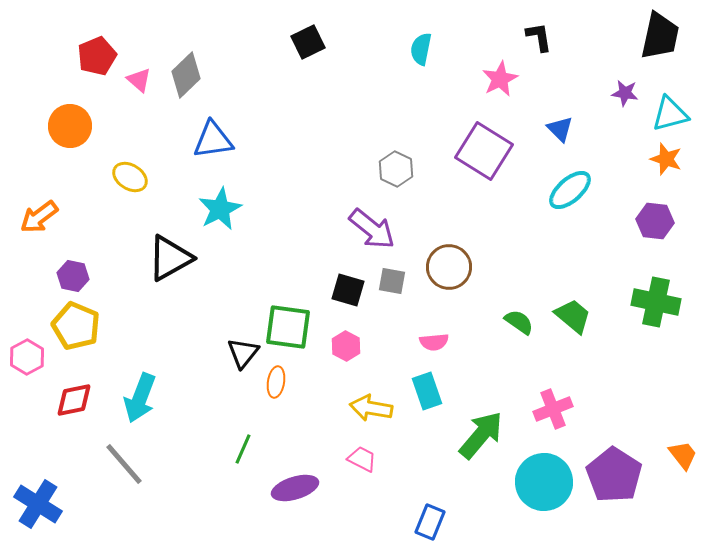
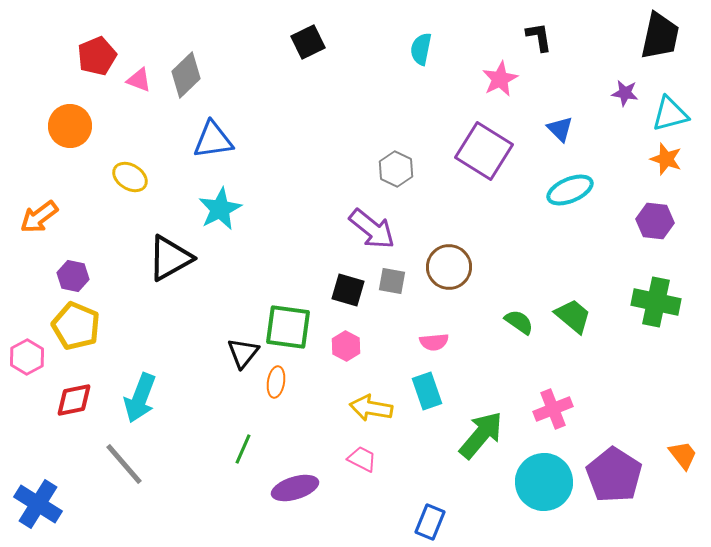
pink triangle at (139, 80): rotated 20 degrees counterclockwise
cyan ellipse at (570, 190): rotated 18 degrees clockwise
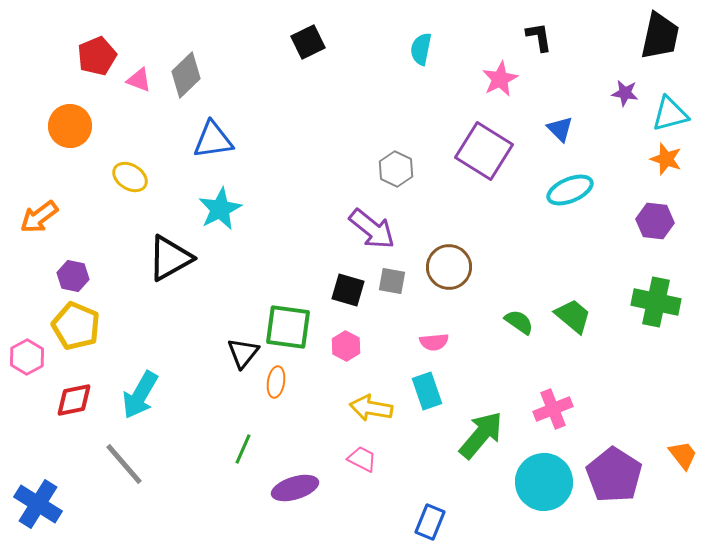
cyan arrow at (140, 398): moved 3 px up; rotated 9 degrees clockwise
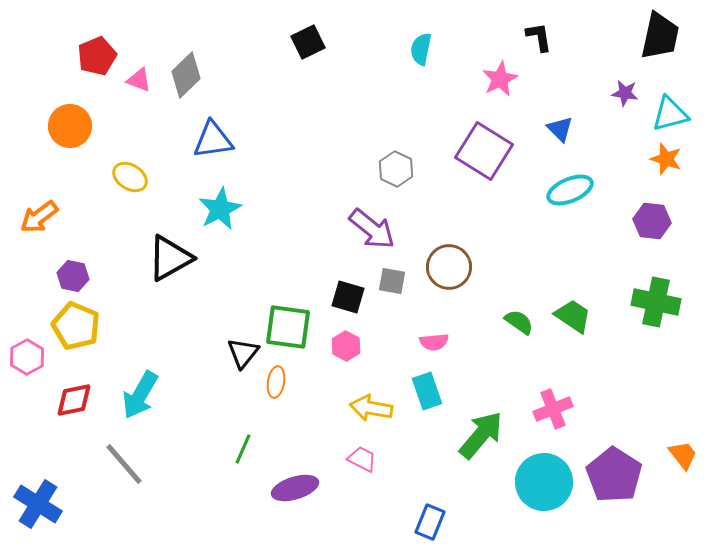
purple hexagon at (655, 221): moved 3 px left
black square at (348, 290): moved 7 px down
green trapezoid at (573, 316): rotated 6 degrees counterclockwise
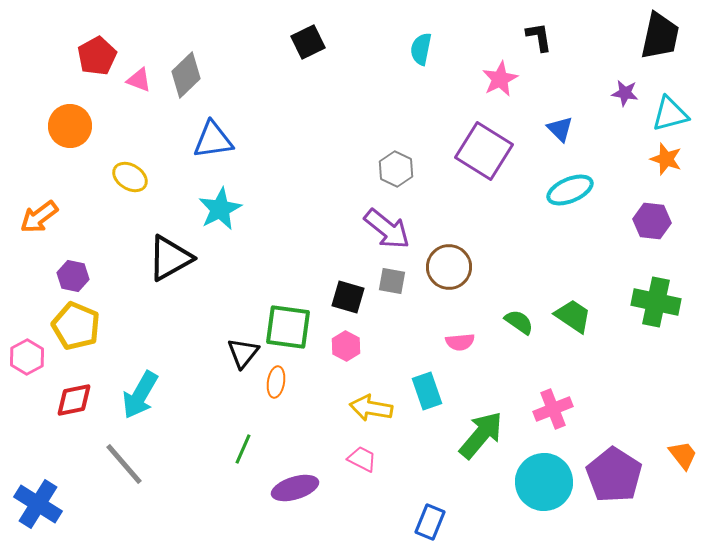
red pentagon at (97, 56): rotated 6 degrees counterclockwise
purple arrow at (372, 229): moved 15 px right
pink semicircle at (434, 342): moved 26 px right
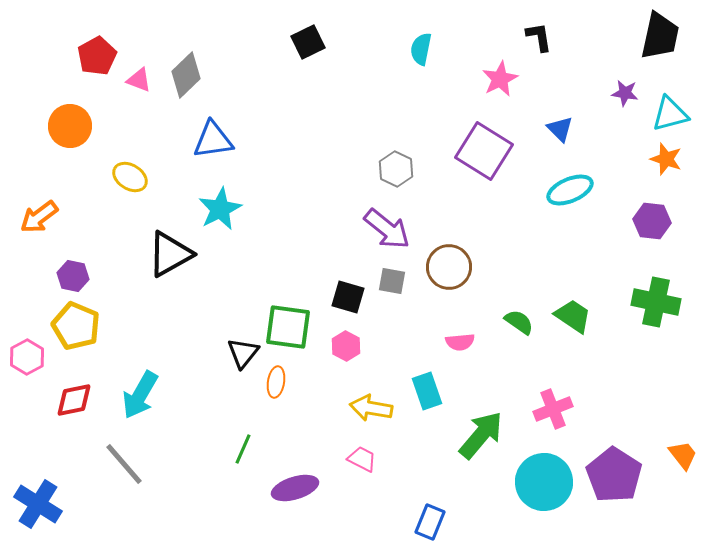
black triangle at (170, 258): moved 4 px up
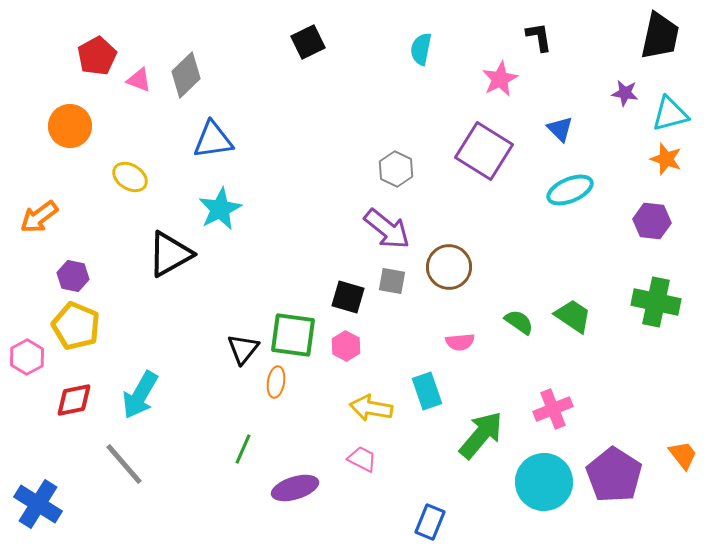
green square at (288, 327): moved 5 px right, 8 px down
black triangle at (243, 353): moved 4 px up
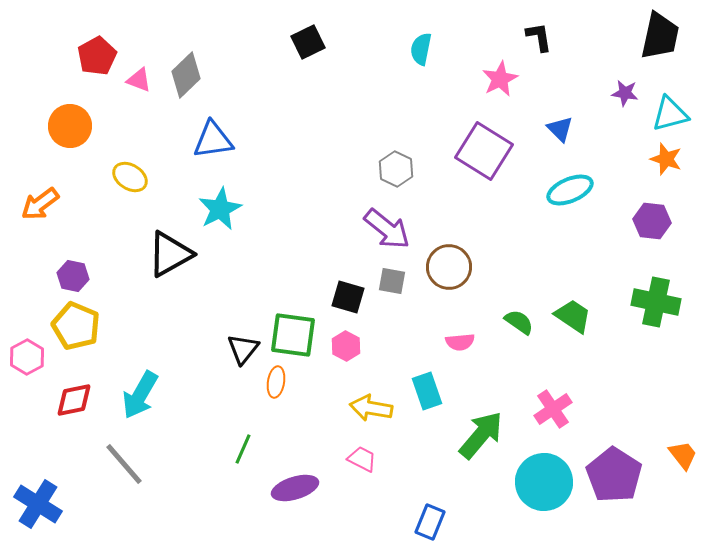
orange arrow at (39, 217): moved 1 px right, 13 px up
pink cross at (553, 409): rotated 12 degrees counterclockwise
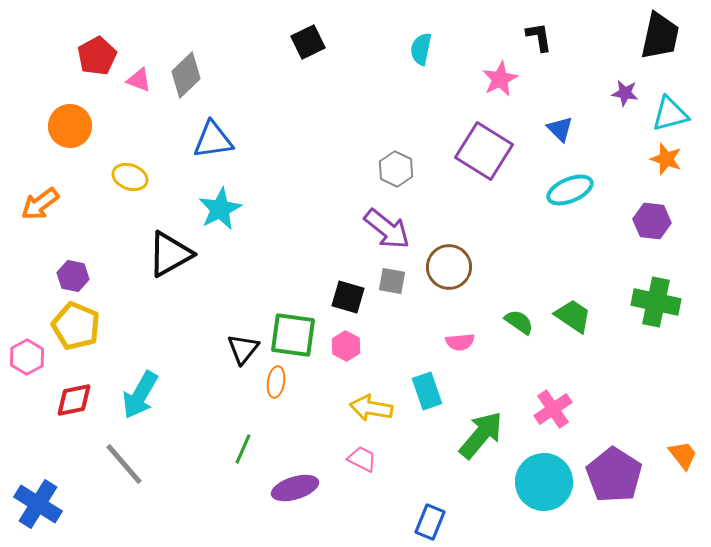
yellow ellipse at (130, 177): rotated 12 degrees counterclockwise
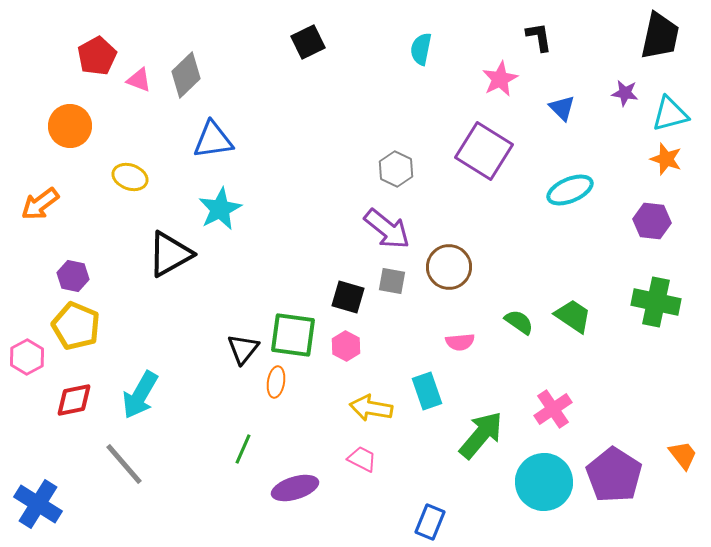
blue triangle at (560, 129): moved 2 px right, 21 px up
